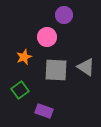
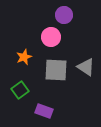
pink circle: moved 4 px right
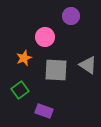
purple circle: moved 7 px right, 1 px down
pink circle: moved 6 px left
orange star: moved 1 px down
gray triangle: moved 2 px right, 2 px up
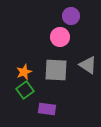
pink circle: moved 15 px right
orange star: moved 14 px down
green square: moved 5 px right
purple rectangle: moved 3 px right, 2 px up; rotated 12 degrees counterclockwise
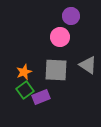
purple rectangle: moved 6 px left, 12 px up; rotated 30 degrees counterclockwise
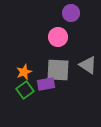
purple circle: moved 3 px up
pink circle: moved 2 px left
gray square: moved 2 px right
purple rectangle: moved 5 px right, 13 px up; rotated 12 degrees clockwise
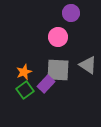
purple rectangle: rotated 36 degrees counterclockwise
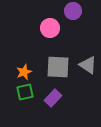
purple circle: moved 2 px right, 2 px up
pink circle: moved 8 px left, 9 px up
gray square: moved 3 px up
purple rectangle: moved 7 px right, 14 px down
green square: moved 2 px down; rotated 24 degrees clockwise
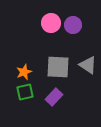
purple circle: moved 14 px down
pink circle: moved 1 px right, 5 px up
purple rectangle: moved 1 px right, 1 px up
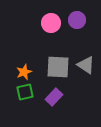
purple circle: moved 4 px right, 5 px up
gray triangle: moved 2 px left
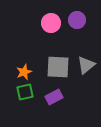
gray triangle: rotated 48 degrees clockwise
purple rectangle: rotated 18 degrees clockwise
